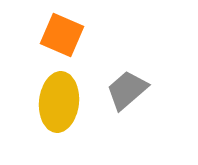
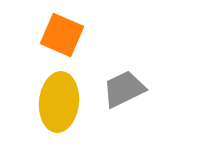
gray trapezoid: moved 3 px left, 1 px up; rotated 15 degrees clockwise
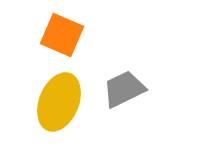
yellow ellipse: rotated 16 degrees clockwise
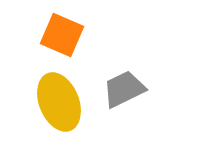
yellow ellipse: rotated 44 degrees counterclockwise
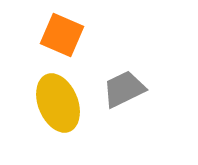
yellow ellipse: moved 1 px left, 1 px down
